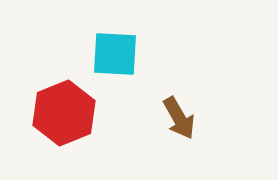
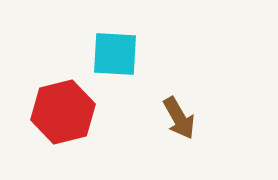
red hexagon: moved 1 px left, 1 px up; rotated 8 degrees clockwise
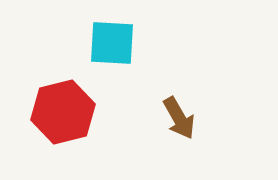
cyan square: moved 3 px left, 11 px up
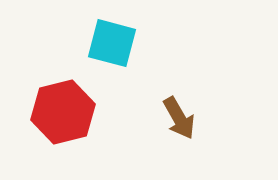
cyan square: rotated 12 degrees clockwise
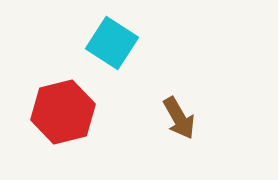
cyan square: rotated 18 degrees clockwise
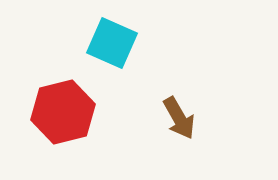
cyan square: rotated 9 degrees counterclockwise
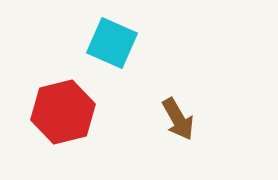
brown arrow: moved 1 px left, 1 px down
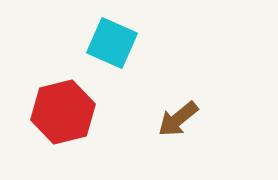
brown arrow: rotated 81 degrees clockwise
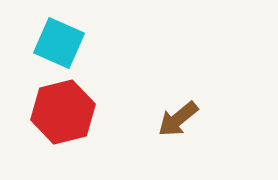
cyan square: moved 53 px left
